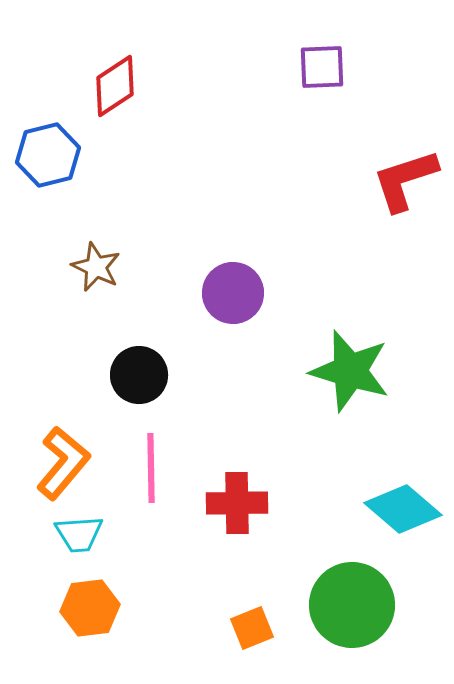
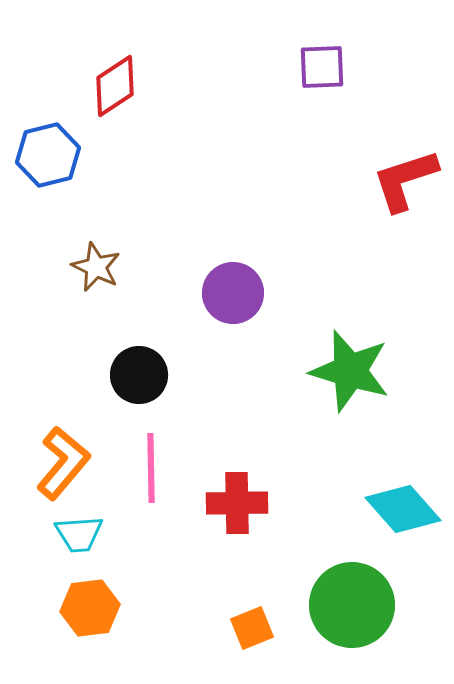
cyan diamond: rotated 8 degrees clockwise
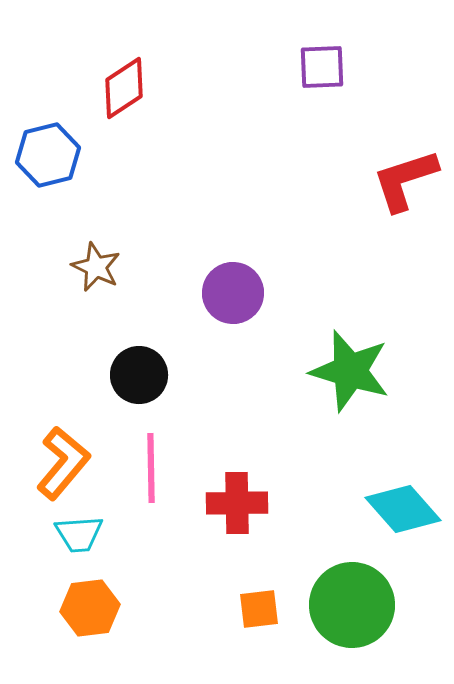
red diamond: moved 9 px right, 2 px down
orange square: moved 7 px right, 19 px up; rotated 15 degrees clockwise
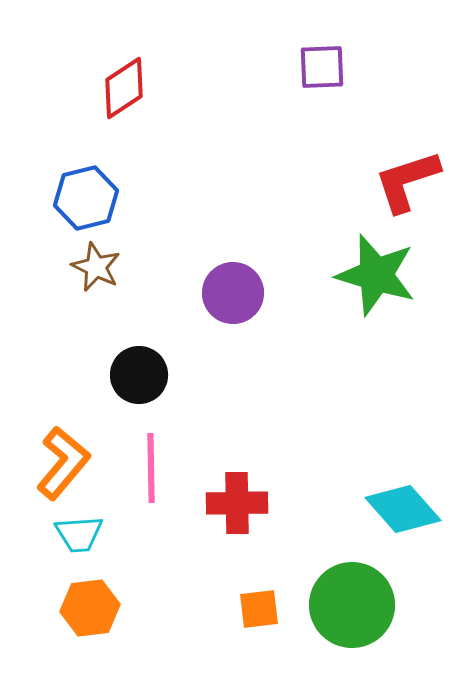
blue hexagon: moved 38 px right, 43 px down
red L-shape: moved 2 px right, 1 px down
green star: moved 26 px right, 96 px up
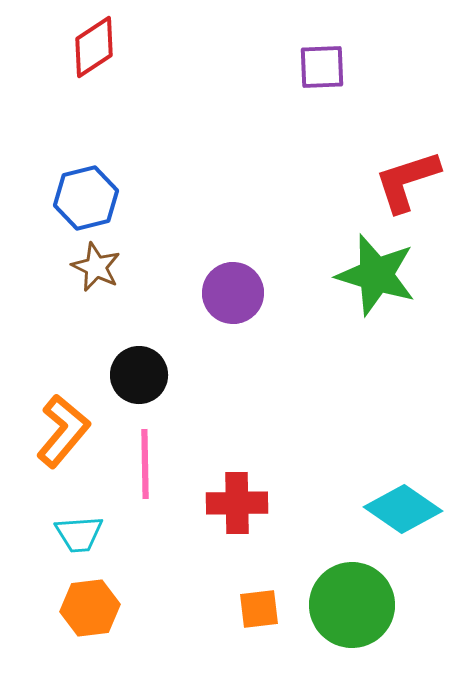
red diamond: moved 30 px left, 41 px up
orange L-shape: moved 32 px up
pink line: moved 6 px left, 4 px up
cyan diamond: rotated 14 degrees counterclockwise
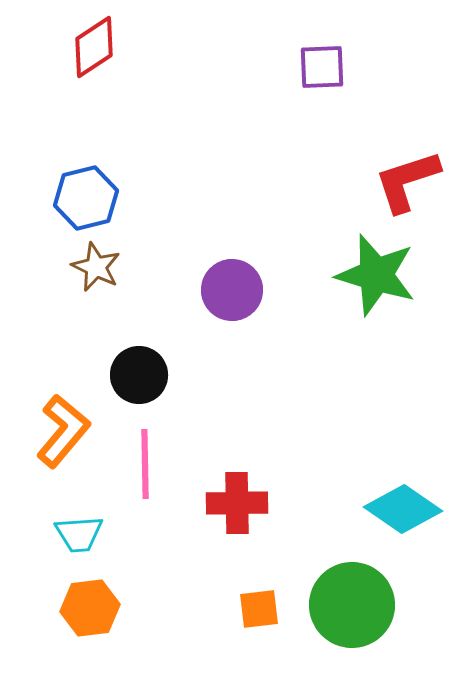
purple circle: moved 1 px left, 3 px up
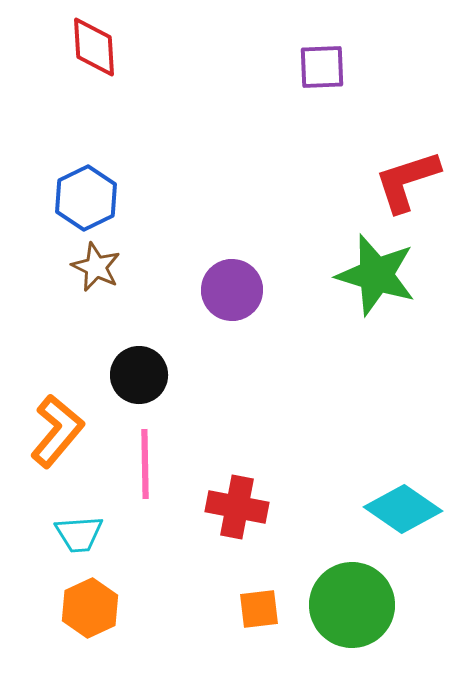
red diamond: rotated 60 degrees counterclockwise
blue hexagon: rotated 12 degrees counterclockwise
orange L-shape: moved 6 px left
red cross: moved 4 px down; rotated 12 degrees clockwise
orange hexagon: rotated 18 degrees counterclockwise
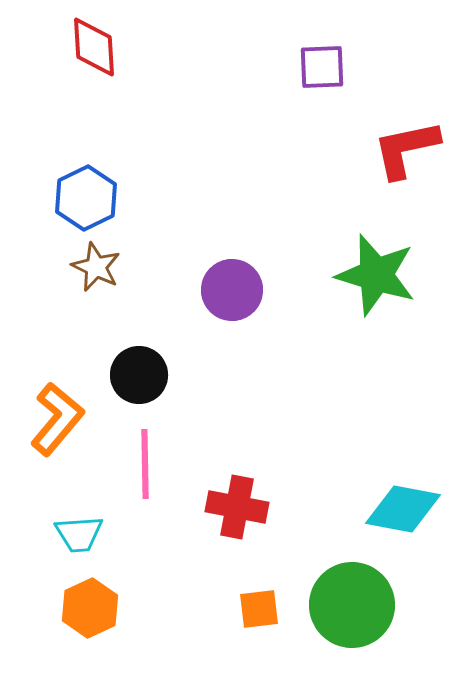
red L-shape: moved 1 px left, 32 px up; rotated 6 degrees clockwise
orange L-shape: moved 12 px up
cyan diamond: rotated 24 degrees counterclockwise
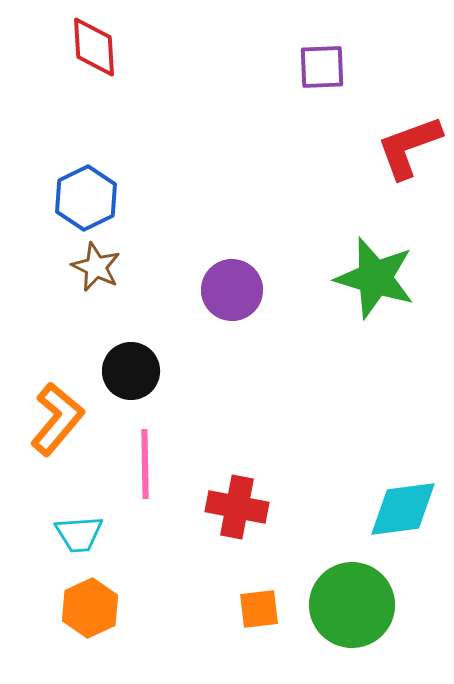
red L-shape: moved 3 px right, 2 px up; rotated 8 degrees counterclockwise
green star: moved 1 px left, 3 px down
black circle: moved 8 px left, 4 px up
cyan diamond: rotated 18 degrees counterclockwise
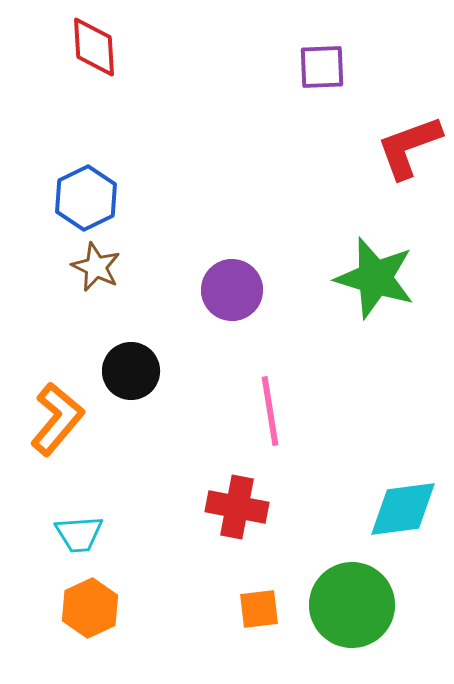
pink line: moved 125 px right, 53 px up; rotated 8 degrees counterclockwise
